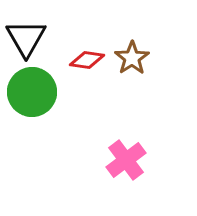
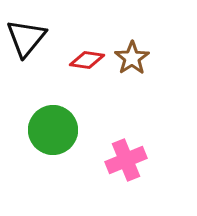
black triangle: rotated 9 degrees clockwise
green circle: moved 21 px right, 38 px down
pink cross: rotated 15 degrees clockwise
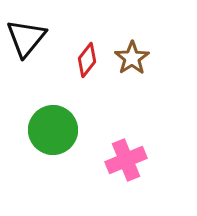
red diamond: rotated 60 degrees counterclockwise
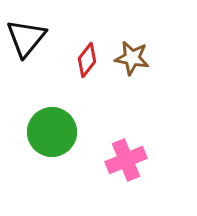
brown star: rotated 28 degrees counterclockwise
green circle: moved 1 px left, 2 px down
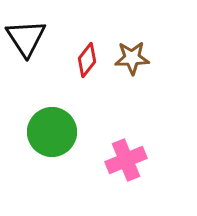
black triangle: rotated 12 degrees counterclockwise
brown star: rotated 12 degrees counterclockwise
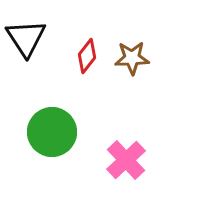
red diamond: moved 4 px up
pink cross: rotated 21 degrees counterclockwise
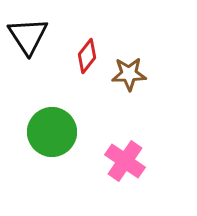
black triangle: moved 2 px right, 2 px up
brown star: moved 3 px left, 16 px down
pink cross: moved 1 px left, 1 px down; rotated 12 degrees counterclockwise
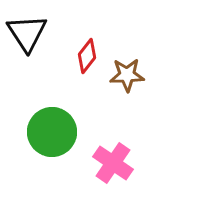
black triangle: moved 1 px left, 3 px up
brown star: moved 2 px left, 1 px down
pink cross: moved 12 px left, 2 px down
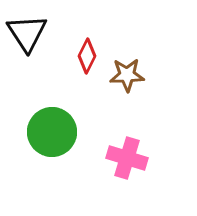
red diamond: rotated 12 degrees counterclockwise
pink cross: moved 14 px right, 5 px up; rotated 18 degrees counterclockwise
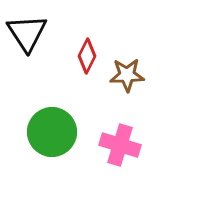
pink cross: moved 7 px left, 13 px up
